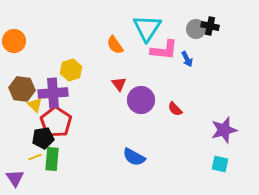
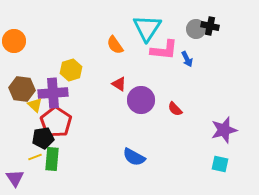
red triangle: rotated 21 degrees counterclockwise
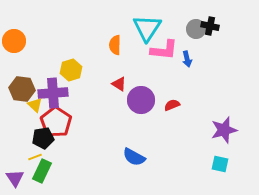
orange semicircle: rotated 36 degrees clockwise
blue arrow: rotated 14 degrees clockwise
red semicircle: moved 3 px left, 4 px up; rotated 112 degrees clockwise
green rectangle: moved 10 px left, 12 px down; rotated 20 degrees clockwise
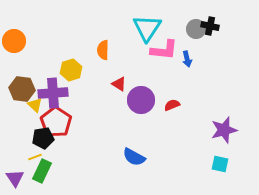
orange semicircle: moved 12 px left, 5 px down
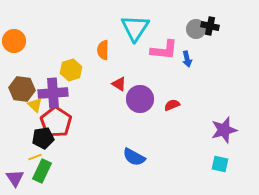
cyan triangle: moved 12 px left
purple circle: moved 1 px left, 1 px up
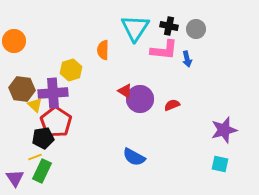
black cross: moved 41 px left
red triangle: moved 6 px right, 7 px down
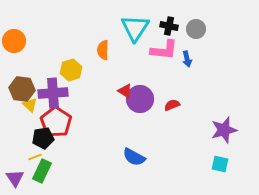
yellow triangle: moved 5 px left
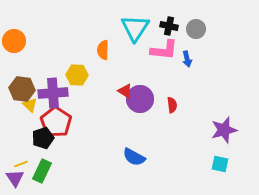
yellow hexagon: moved 6 px right, 5 px down; rotated 20 degrees clockwise
red semicircle: rotated 105 degrees clockwise
black pentagon: rotated 10 degrees counterclockwise
yellow line: moved 14 px left, 7 px down
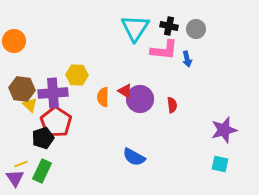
orange semicircle: moved 47 px down
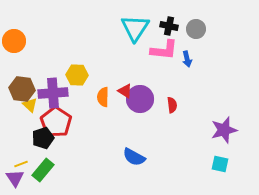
green rectangle: moved 1 px right, 1 px up; rotated 15 degrees clockwise
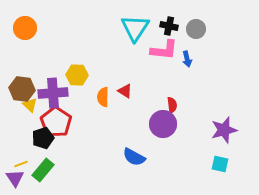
orange circle: moved 11 px right, 13 px up
purple circle: moved 23 px right, 25 px down
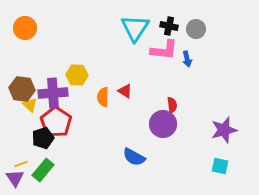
cyan square: moved 2 px down
